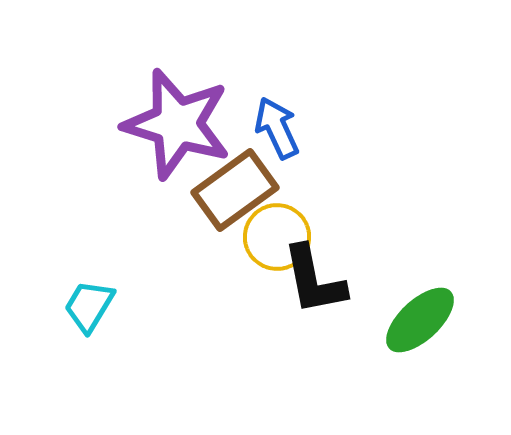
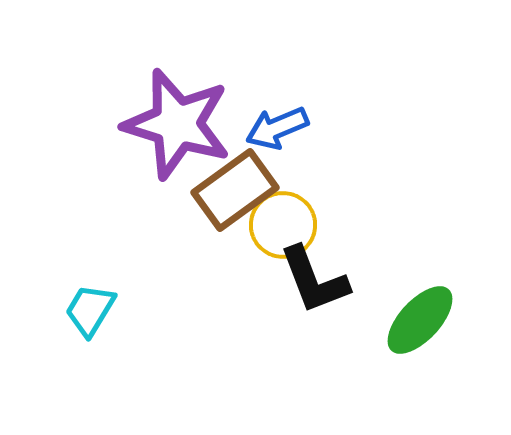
blue arrow: rotated 88 degrees counterclockwise
yellow circle: moved 6 px right, 12 px up
black L-shape: rotated 10 degrees counterclockwise
cyan trapezoid: moved 1 px right, 4 px down
green ellipse: rotated 4 degrees counterclockwise
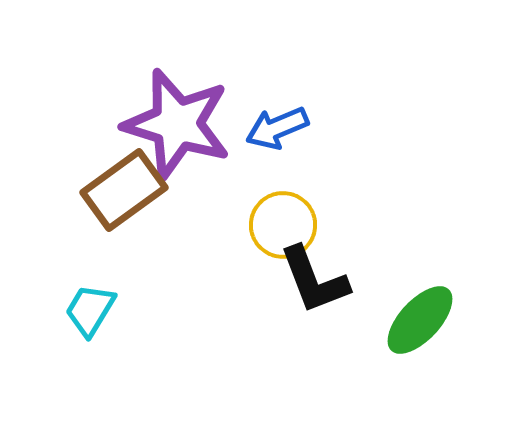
brown rectangle: moved 111 px left
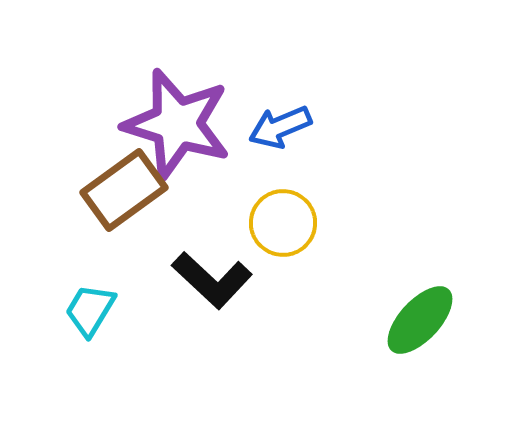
blue arrow: moved 3 px right, 1 px up
yellow circle: moved 2 px up
black L-shape: moved 102 px left; rotated 26 degrees counterclockwise
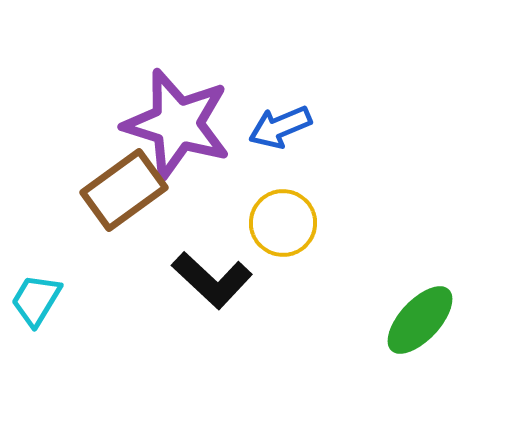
cyan trapezoid: moved 54 px left, 10 px up
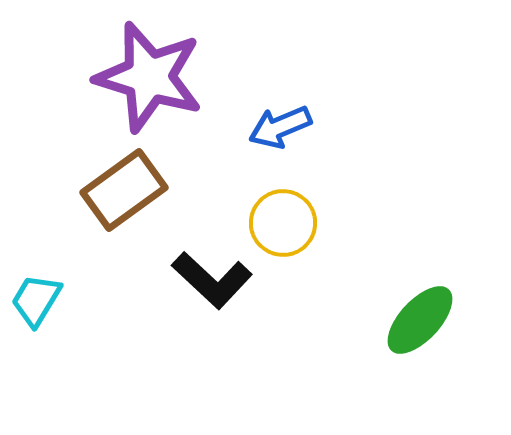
purple star: moved 28 px left, 47 px up
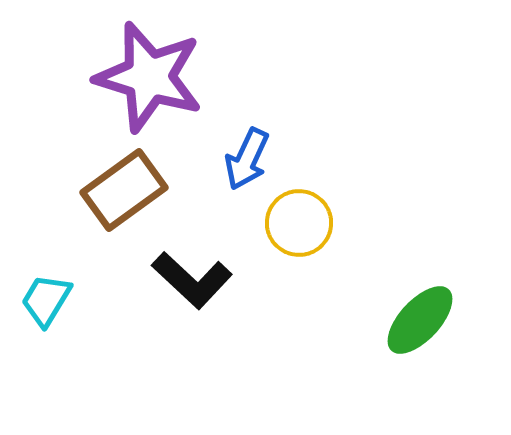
blue arrow: moved 33 px left, 32 px down; rotated 42 degrees counterclockwise
yellow circle: moved 16 px right
black L-shape: moved 20 px left
cyan trapezoid: moved 10 px right
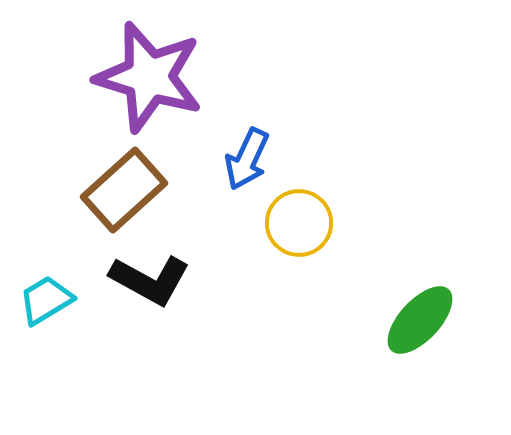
brown rectangle: rotated 6 degrees counterclockwise
black L-shape: moved 42 px left; rotated 14 degrees counterclockwise
cyan trapezoid: rotated 28 degrees clockwise
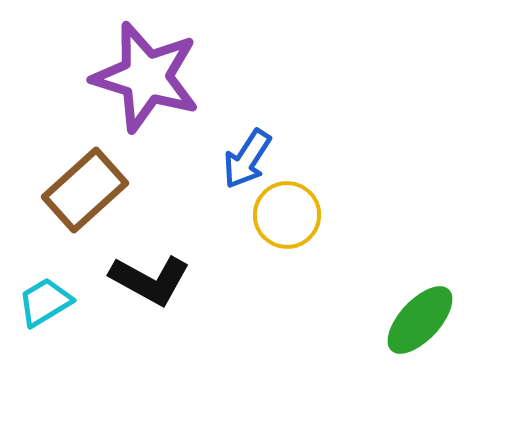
purple star: moved 3 px left
blue arrow: rotated 8 degrees clockwise
brown rectangle: moved 39 px left
yellow circle: moved 12 px left, 8 px up
cyan trapezoid: moved 1 px left, 2 px down
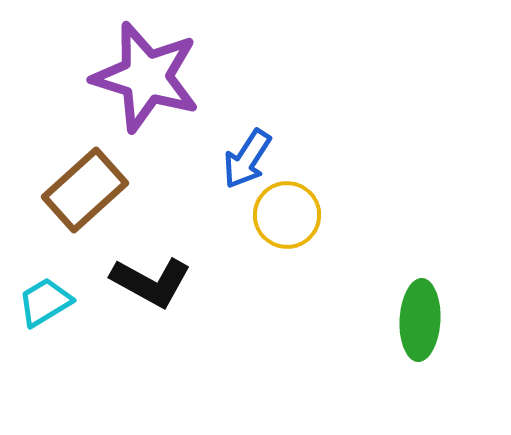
black L-shape: moved 1 px right, 2 px down
green ellipse: rotated 40 degrees counterclockwise
